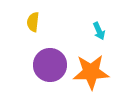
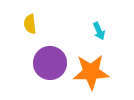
yellow semicircle: moved 3 px left, 2 px down; rotated 12 degrees counterclockwise
purple circle: moved 2 px up
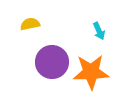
yellow semicircle: rotated 84 degrees clockwise
purple circle: moved 2 px right, 1 px up
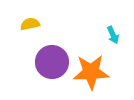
cyan arrow: moved 14 px right, 4 px down
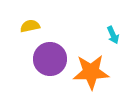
yellow semicircle: moved 2 px down
purple circle: moved 2 px left, 3 px up
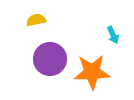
yellow semicircle: moved 6 px right, 6 px up
orange star: moved 1 px right
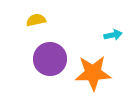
cyan arrow: rotated 78 degrees counterclockwise
orange star: moved 1 px right, 1 px down
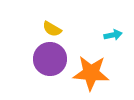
yellow semicircle: moved 16 px right, 9 px down; rotated 138 degrees counterclockwise
orange star: moved 2 px left; rotated 6 degrees clockwise
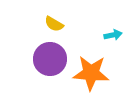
yellow semicircle: moved 2 px right, 5 px up
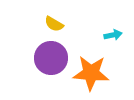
purple circle: moved 1 px right, 1 px up
